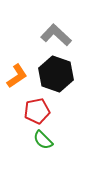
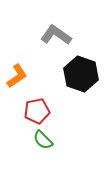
gray L-shape: rotated 8 degrees counterclockwise
black hexagon: moved 25 px right
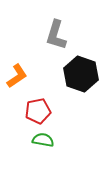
gray L-shape: rotated 108 degrees counterclockwise
red pentagon: moved 1 px right
green semicircle: rotated 145 degrees clockwise
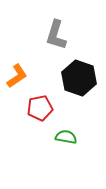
black hexagon: moved 2 px left, 4 px down
red pentagon: moved 2 px right, 3 px up
green semicircle: moved 23 px right, 3 px up
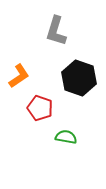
gray L-shape: moved 4 px up
orange L-shape: moved 2 px right
red pentagon: rotated 30 degrees clockwise
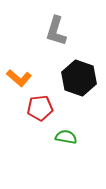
orange L-shape: moved 2 px down; rotated 75 degrees clockwise
red pentagon: rotated 25 degrees counterclockwise
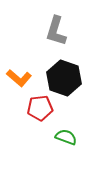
black hexagon: moved 15 px left
green semicircle: rotated 10 degrees clockwise
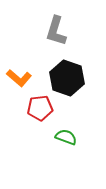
black hexagon: moved 3 px right
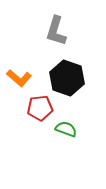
green semicircle: moved 8 px up
